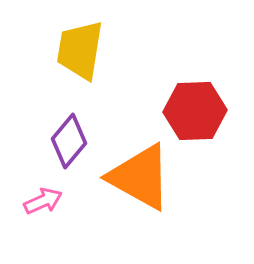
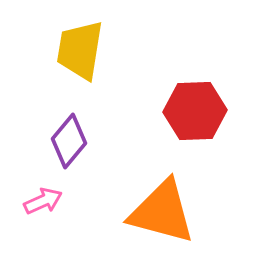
orange triangle: moved 22 px right, 35 px down; rotated 14 degrees counterclockwise
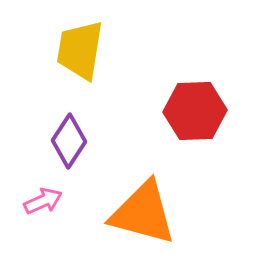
purple diamond: rotated 6 degrees counterclockwise
orange triangle: moved 19 px left, 1 px down
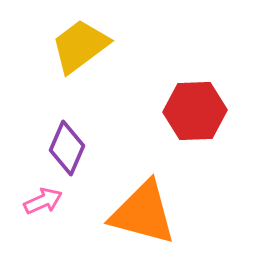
yellow trapezoid: moved 4 px up; rotated 44 degrees clockwise
purple diamond: moved 2 px left, 7 px down; rotated 10 degrees counterclockwise
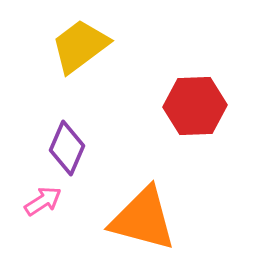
red hexagon: moved 5 px up
pink arrow: rotated 9 degrees counterclockwise
orange triangle: moved 6 px down
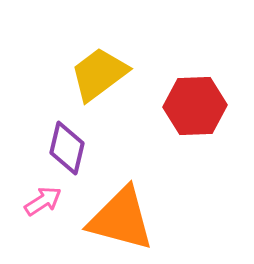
yellow trapezoid: moved 19 px right, 28 px down
purple diamond: rotated 10 degrees counterclockwise
orange triangle: moved 22 px left
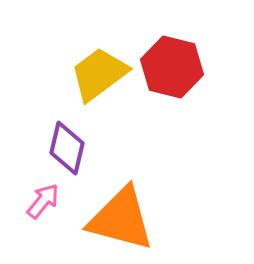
red hexagon: moved 23 px left, 39 px up; rotated 16 degrees clockwise
pink arrow: rotated 18 degrees counterclockwise
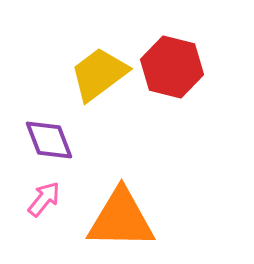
purple diamond: moved 18 px left, 8 px up; rotated 34 degrees counterclockwise
pink arrow: moved 1 px right, 2 px up
orange triangle: rotated 14 degrees counterclockwise
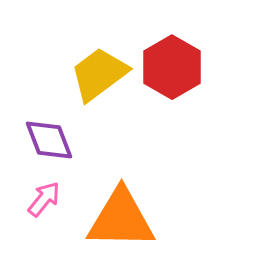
red hexagon: rotated 16 degrees clockwise
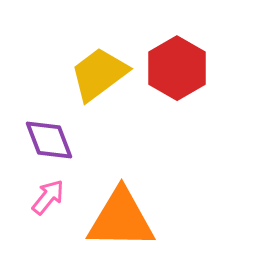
red hexagon: moved 5 px right, 1 px down
pink arrow: moved 4 px right, 2 px up
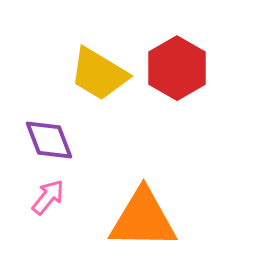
yellow trapezoid: rotated 112 degrees counterclockwise
orange triangle: moved 22 px right
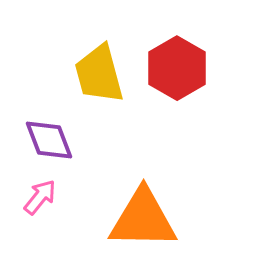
yellow trapezoid: rotated 44 degrees clockwise
pink arrow: moved 8 px left
